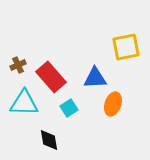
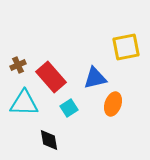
blue triangle: rotated 10 degrees counterclockwise
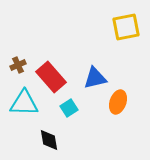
yellow square: moved 20 px up
orange ellipse: moved 5 px right, 2 px up
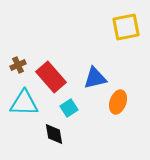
black diamond: moved 5 px right, 6 px up
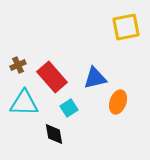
red rectangle: moved 1 px right
